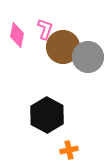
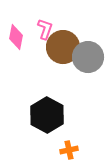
pink diamond: moved 1 px left, 2 px down
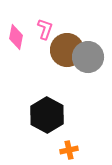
brown circle: moved 4 px right, 3 px down
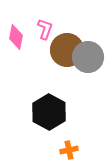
black hexagon: moved 2 px right, 3 px up
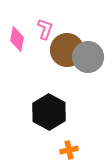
pink diamond: moved 1 px right, 2 px down
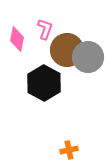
black hexagon: moved 5 px left, 29 px up
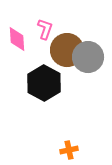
pink diamond: rotated 15 degrees counterclockwise
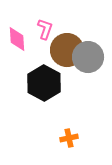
orange cross: moved 12 px up
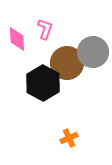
brown circle: moved 13 px down
gray circle: moved 5 px right, 5 px up
black hexagon: moved 1 px left
orange cross: rotated 12 degrees counterclockwise
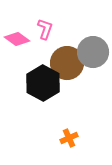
pink diamond: rotated 50 degrees counterclockwise
